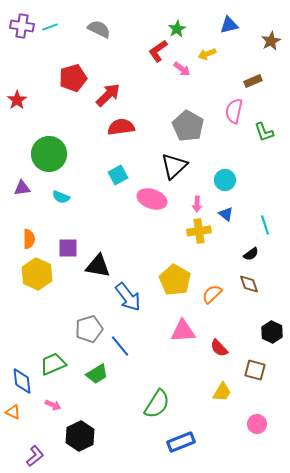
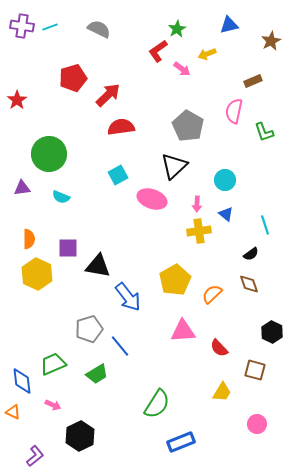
yellow pentagon at (175, 280): rotated 12 degrees clockwise
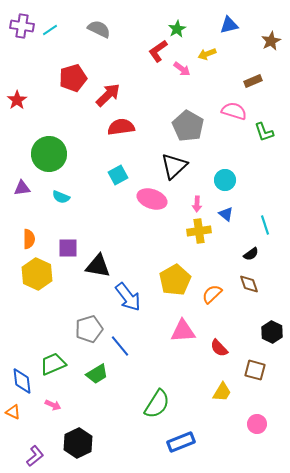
cyan line at (50, 27): moved 3 px down; rotated 14 degrees counterclockwise
pink semicircle at (234, 111): rotated 95 degrees clockwise
black hexagon at (80, 436): moved 2 px left, 7 px down
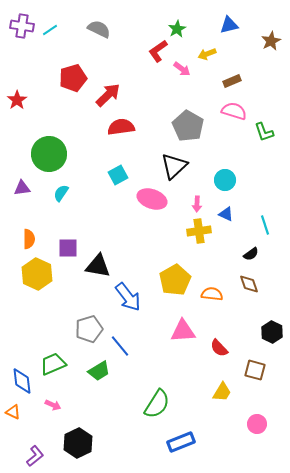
brown rectangle at (253, 81): moved 21 px left
cyan semicircle at (61, 197): moved 4 px up; rotated 102 degrees clockwise
blue triangle at (226, 214): rotated 14 degrees counterclockwise
orange semicircle at (212, 294): rotated 50 degrees clockwise
green trapezoid at (97, 374): moved 2 px right, 3 px up
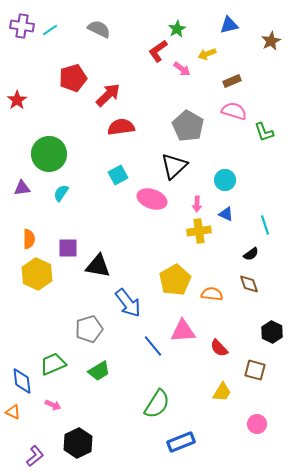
blue arrow at (128, 297): moved 6 px down
blue line at (120, 346): moved 33 px right
